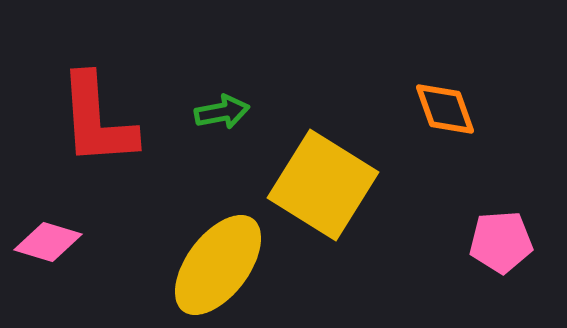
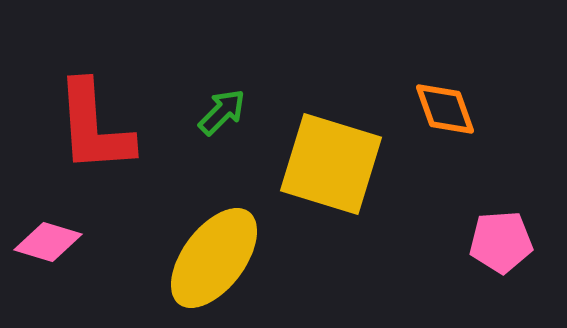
green arrow: rotated 34 degrees counterclockwise
red L-shape: moved 3 px left, 7 px down
yellow square: moved 8 px right, 21 px up; rotated 15 degrees counterclockwise
yellow ellipse: moved 4 px left, 7 px up
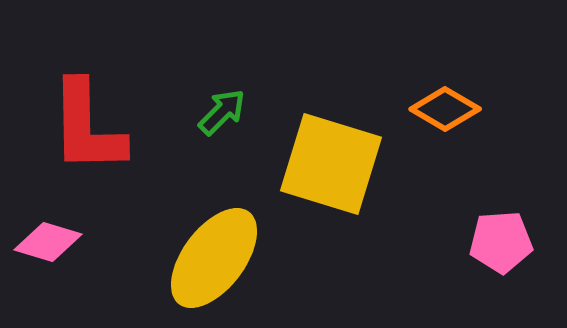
orange diamond: rotated 40 degrees counterclockwise
red L-shape: moved 7 px left; rotated 3 degrees clockwise
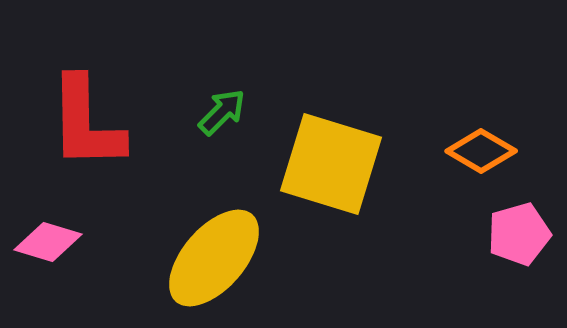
orange diamond: moved 36 px right, 42 px down
red L-shape: moved 1 px left, 4 px up
pink pentagon: moved 18 px right, 8 px up; rotated 12 degrees counterclockwise
yellow ellipse: rotated 4 degrees clockwise
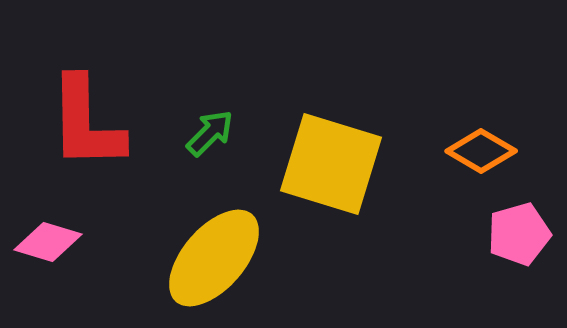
green arrow: moved 12 px left, 21 px down
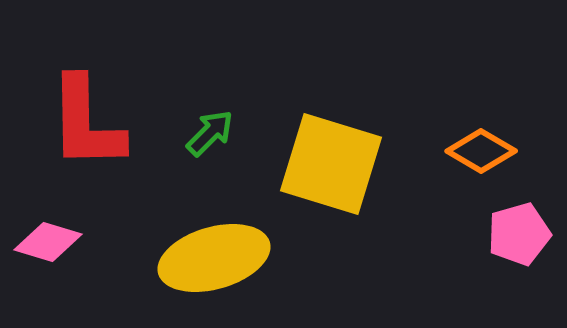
yellow ellipse: rotated 33 degrees clockwise
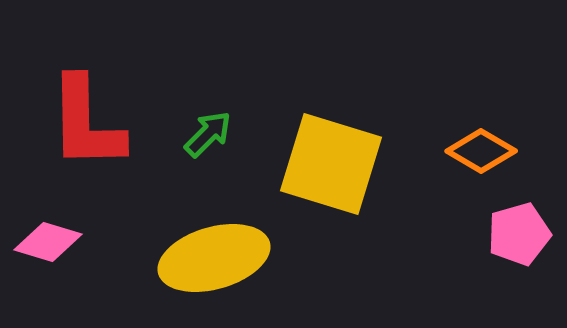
green arrow: moved 2 px left, 1 px down
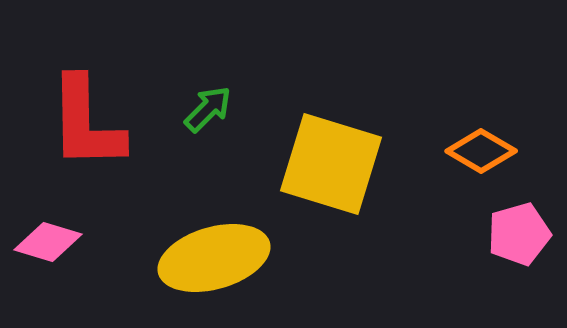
green arrow: moved 25 px up
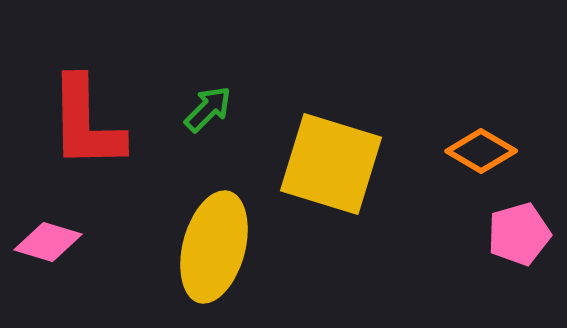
yellow ellipse: moved 11 px up; rotated 59 degrees counterclockwise
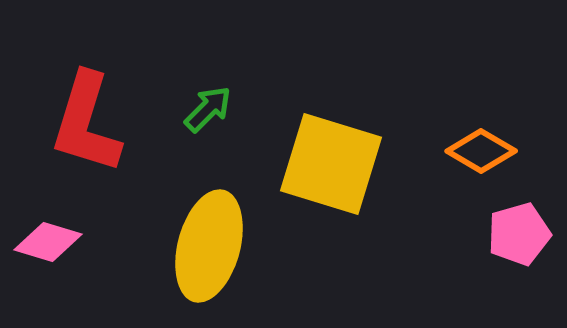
red L-shape: rotated 18 degrees clockwise
yellow ellipse: moved 5 px left, 1 px up
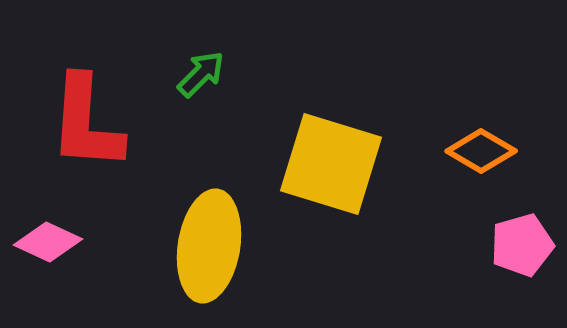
green arrow: moved 7 px left, 35 px up
red L-shape: rotated 13 degrees counterclockwise
pink pentagon: moved 3 px right, 11 px down
pink diamond: rotated 8 degrees clockwise
yellow ellipse: rotated 6 degrees counterclockwise
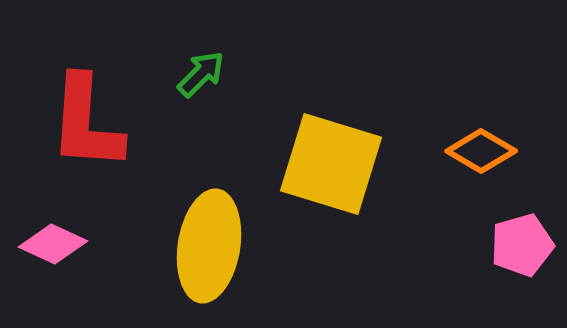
pink diamond: moved 5 px right, 2 px down
